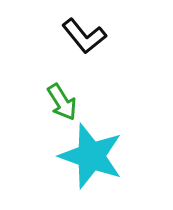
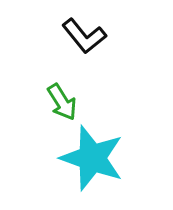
cyan star: moved 1 px right, 2 px down
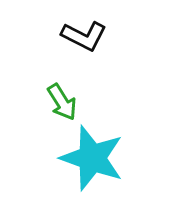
black L-shape: rotated 24 degrees counterclockwise
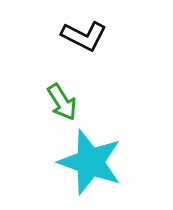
cyan star: moved 2 px left, 4 px down
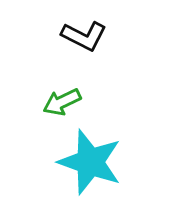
green arrow: rotated 96 degrees clockwise
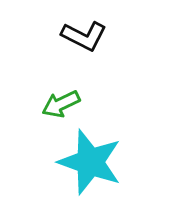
green arrow: moved 1 px left, 2 px down
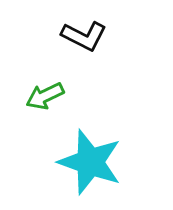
green arrow: moved 16 px left, 8 px up
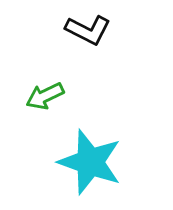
black L-shape: moved 4 px right, 6 px up
